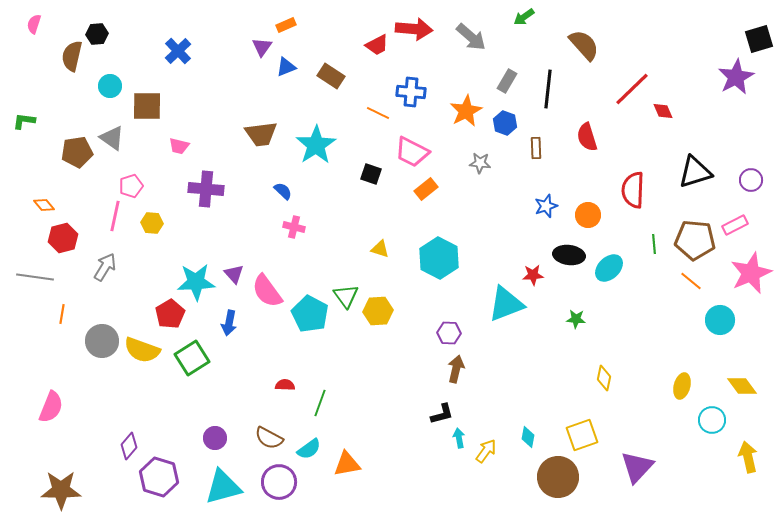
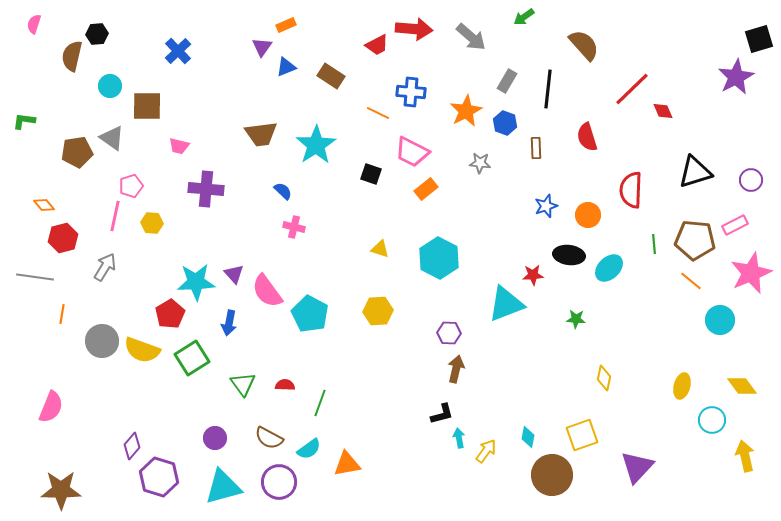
red semicircle at (633, 190): moved 2 px left
green triangle at (346, 296): moved 103 px left, 88 px down
purple diamond at (129, 446): moved 3 px right
yellow arrow at (748, 457): moved 3 px left, 1 px up
brown circle at (558, 477): moved 6 px left, 2 px up
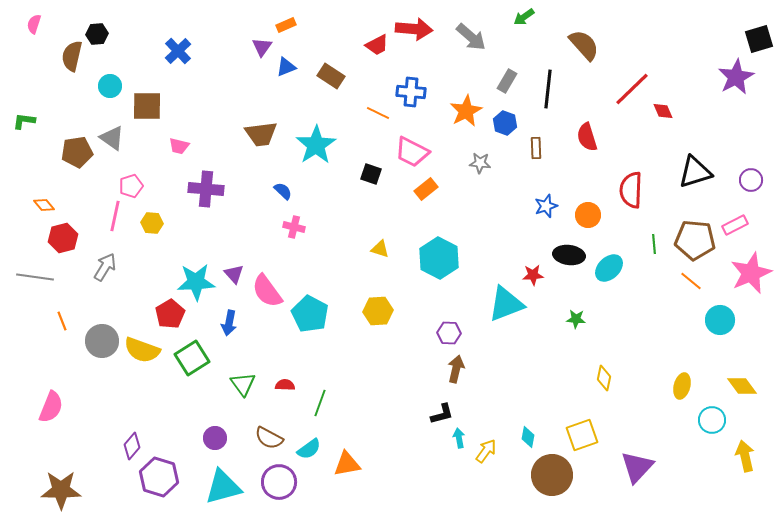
orange line at (62, 314): moved 7 px down; rotated 30 degrees counterclockwise
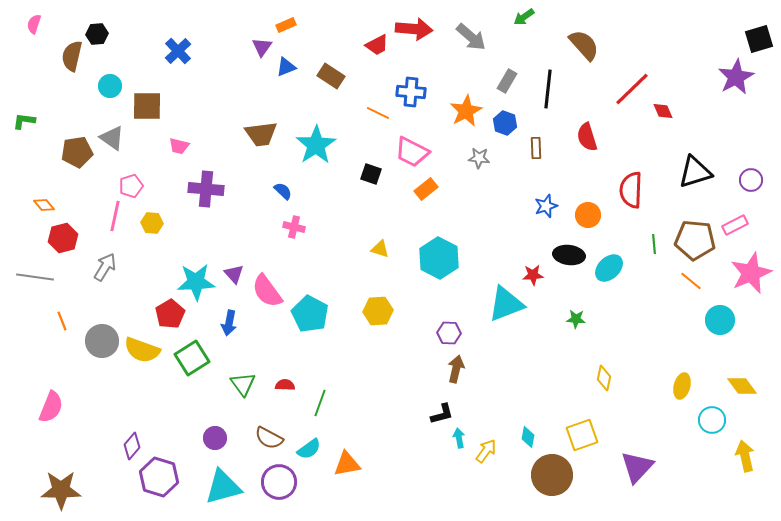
gray star at (480, 163): moved 1 px left, 5 px up
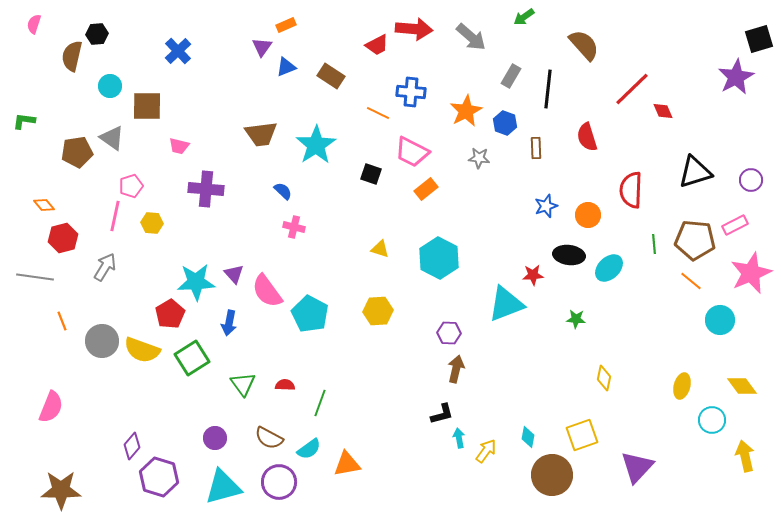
gray rectangle at (507, 81): moved 4 px right, 5 px up
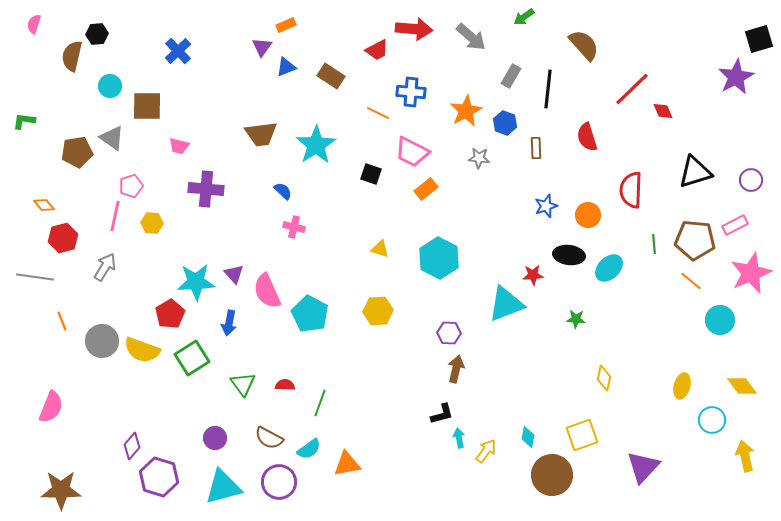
red trapezoid at (377, 45): moved 5 px down
pink semicircle at (267, 291): rotated 12 degrees clockwise
purple triangle at (637, 467): moved 6 px right
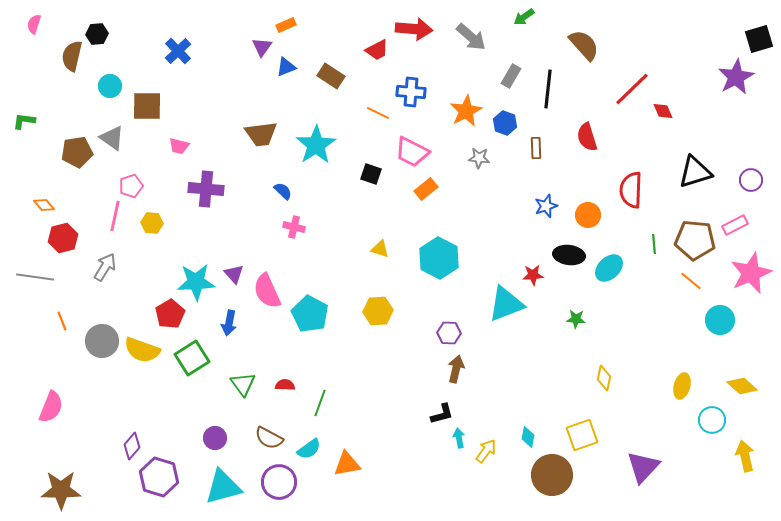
yellow diamond at (742, 386): rotated 12 degrees counterclockwise
